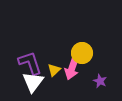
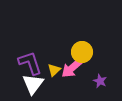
yellow circle: moved 1 px up
pink arrow: rotated 30 degrees clockwise
white triangle: moved 2 px down
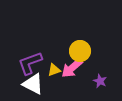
yellow circle: moved 2 px left, 1 px up
purple L-shape: rotated 92 degrees counterclockwise
yellow triangle: rotated 24 degrees clockwise
white triangle: rotated 40 degrees counterclockwise
